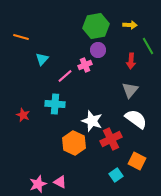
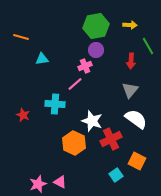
purple circle: moved 2 px left
cyan triangle: rotated 40 degrees clockwise
pink cross: moved 1 px down
pink line: moved 10 px right, 8 px down
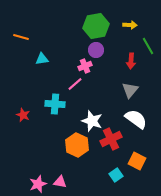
orange hexagon: moved 3 px right, 2 px down
pink triangle: rotated 16 degrees counterclockwise
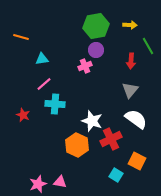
pink line: moved 31 px left
cyan square: rotated 24 degrees counterclockwise
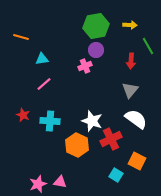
cyan cross: moved 5 px left, 17 px down
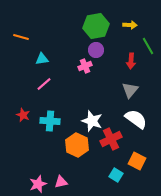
pink triangle: moved 1 px right; rotated 24 degrees counterclockwise
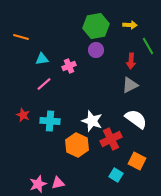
pink cross: moved 16 px left
gray triangle: moved 5 px up; rotated 24 degrees clockwise
pink triangle: moved 3 px left, 1 px down
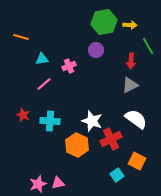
green hexagon: moved 8 px right, 4 px up
cyan square: moved 1 px right; rotated 24 degrees clockwise
